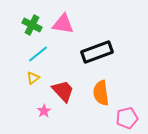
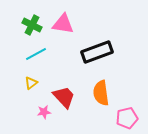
cyan line: moved 2 px left; rotated 10 degrees clockwise
yellow triangle: moved 2 px left, 5 px down
red trapezoid: moved 1 px right, 6 px down
pink star: moved 1 px down; rotated 24 degrees clockwise
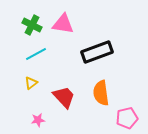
pink star: moved 6 px left, 8 px down
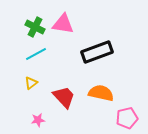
green cross: moved 3 px right, 2 px down
orange semicircle: rotated 110 degrees clockwise
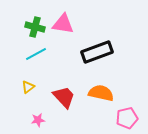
green cross: rotated 12 degrees counterclockwise
yellow triangle: moved 3 px left, 4 px down
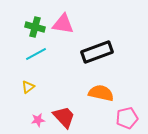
red trapezoid: moved 20 px down
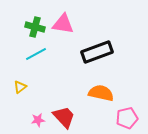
yellow triangle: moved 8 px left
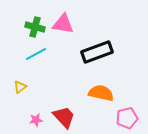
pink star: moved 2 px left
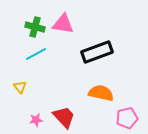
yellow triangle: rotated 32 degrees counterclockwise
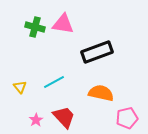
cyan line: moved 18 px right, 28 px down
pink star: rotated 24 degrees counterclockwise
